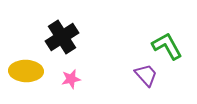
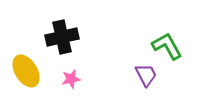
black cross: rotated 20 degrees clockwise
yellow ellipse: rotated 56 degrees clockwise
purple trapezoid: rotated 15 degrees clockwise
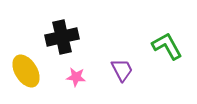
purple trapezoid: moved 24 px left, 5 px up
pink star: moved 5 px right, 2 px up; rotated 18 degrees clockwise
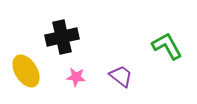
purple trapezoid: moved 1 px left, 6 px down; rotated 25 degrees counterclockwise
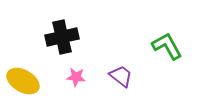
yellow ellipse: moved 3 px left, 10 px down; rotated 28 degrees counterclockwise
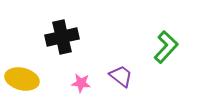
green L-shape: moved 1 px left, 1 px down; rotated 72 degrees clockwise
pink star: moved 5 px right, 6 px down
yellow ellipse: moved 1 px left, 2 px up; rotated 16 degrees counterclockwise
